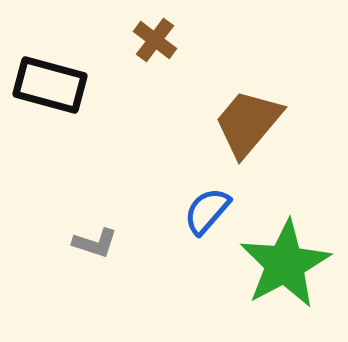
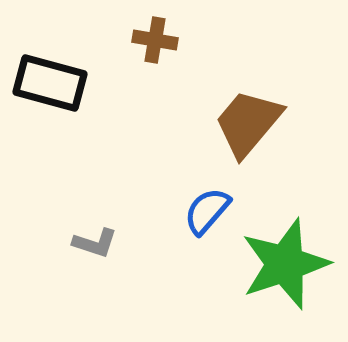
brown cross: rotated 27 degrees counterclockwise
black rectangle: moved 2 px up
green star: rotated 10 degrees clockwise
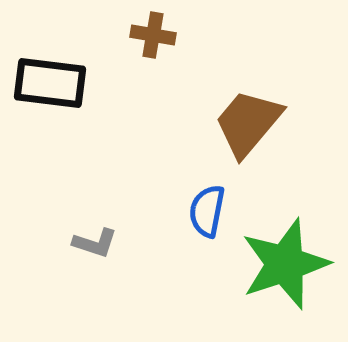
brown cross: moved 2 px left, 5 px up
black rectangle: rotated 8 degrees counterclockwise
blue semicircle: rotated 30 degrees counterclockwise
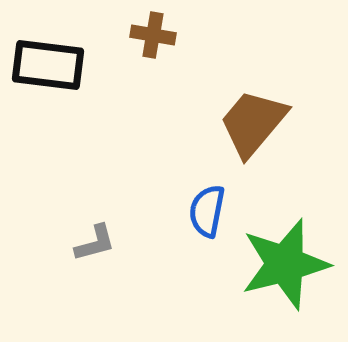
black rectangle: moved 2 px left, 18 px up
brown trapezoid: moved 5 px right
gray L-shape: rotated 33 degrees counterclockwise
green star: rotated 4 degrees clockwise
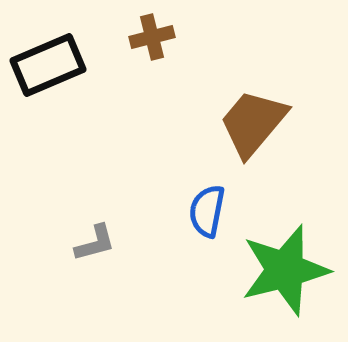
brown cross: moved 1 px left, 2 px down; rotated 24 degrees counterclockwise
black rectangle: rotated 30 degrees counterclockwise
green star: moved 6 px down
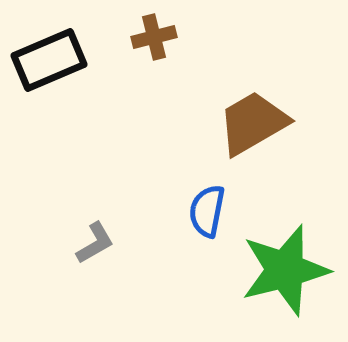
brown cross: moved 2 px right
black rectangle: moved 1 px right, 5 px up
brown trapezoid: rotated 20 degrees clockwise
gray L-shape: rotated 15 degrees counterclockwise
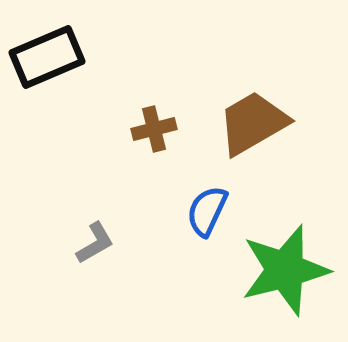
brown cross: moved 92 px down
black rectangle: moved 2 px left, 3 px up
blue semicircle: rotated 14 degrees clockwise
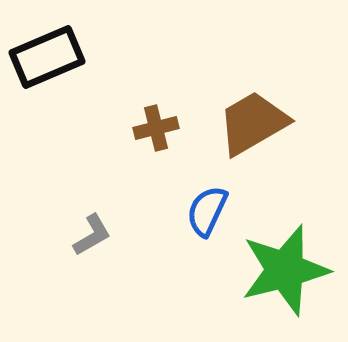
brown cross: moved 2 px right, 1 px up
gray L-shape: moved 3 px left, 8 px up
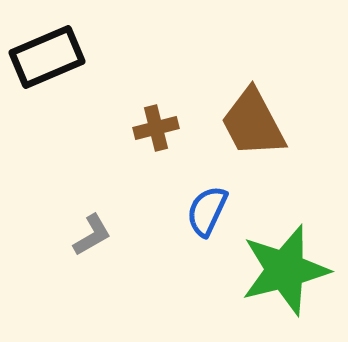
brown trapezoid: rotated 88 degrees counterclockwise
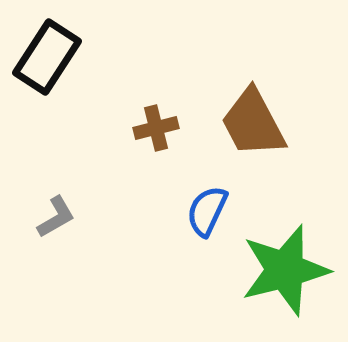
black rectangle: rotated 34 degrees counterclockwise
gray L-shape: moved 36 px left, 18 px up
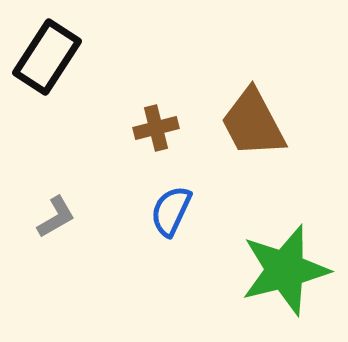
blue semicircle: moved 36 px left
